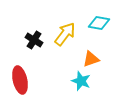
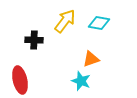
yellow arrow: moved 13 px up
black cross: rotated 30 degrees counterclockwise
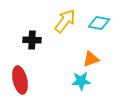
black cross: moved 2 px left
cyan star: rotated 24 degrees counterclockwise
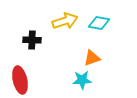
yellow arrow: rotated 35 degrees clockwise
orange triangle: moved 1 px right, 1 px up
cyan star: moved 1 px right, 1 px up
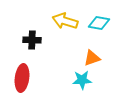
yellow arrow: rotated 145 degrees counterclockwise
red ellipse: moved 2 px right, 2 px up; rotated 20 degrees clockwise
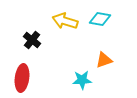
cyan diamond: moved 1 px right, 4 px up
black cross: rotated 36 degrees clockwise
orange triangle: moved 12 px right, 2 px down
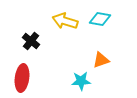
black cross: moved 1 px left, 1 px down
orange triangle: moved 3 px left
cyan star: moved 1 px left, 1 px down
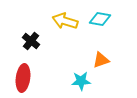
red ellipse: moved 1 px right
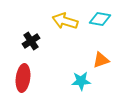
black cross: rotated 18 degrees clockwise
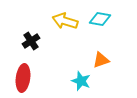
cyan star: rotated 24 degrees clockwise
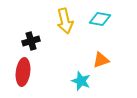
yellow arrow: rotated 120 degrees counterclockwise
black cross: rotated 18 degrees clockwise
red ellipse: moved 6 px up
